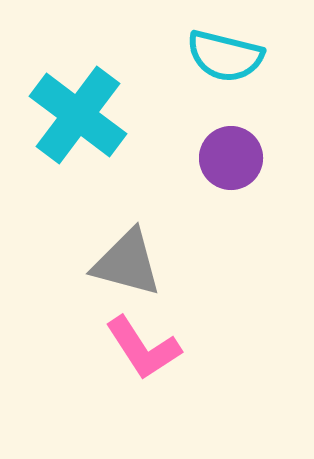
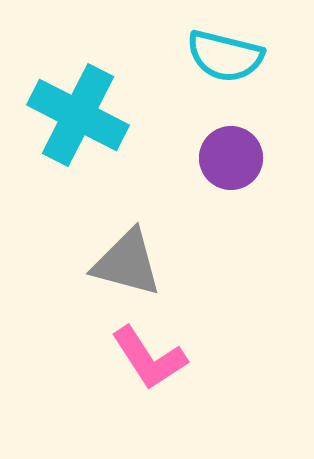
cyan cross: rotated 10 degrees counterclockwise
pink L-shape: moved 6 px right, 10 px down
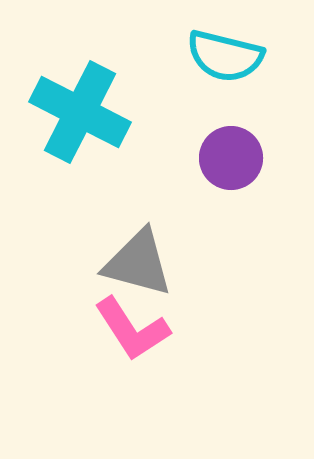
cyan cross: moved 2 px right, 3 px up
gray triangle: moved 11 px right
pink L-shape: moved 17 px left, 29 px up
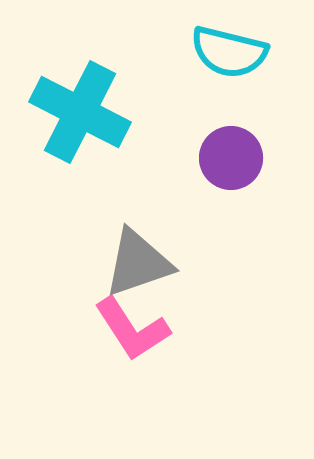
cyan semicircle: moved 4 px right, 4 px up
gray triangle: rotated 34 degrees counterclockwise
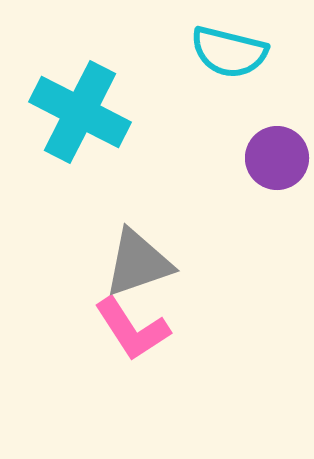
purple circle: moved 46 px right
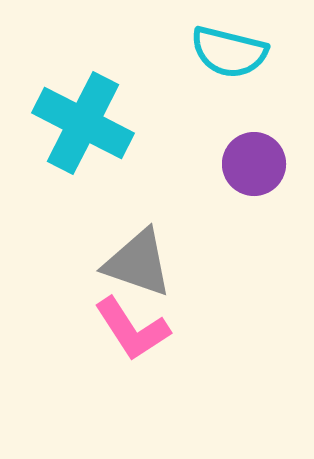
cyan cross: moved 3 px right, 11 px down
purple circle: moved 23 px left, 6 px down
gray triangle: rotated 38 degrees clockwise
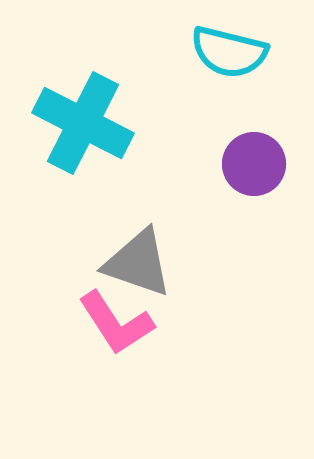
pink L-shape: moved 16 px left, 6 px up
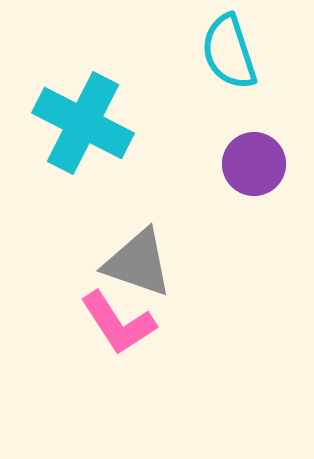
cyan semicircle: rotated 58 degrees clockwise
pink L-shape: moved 2 px right
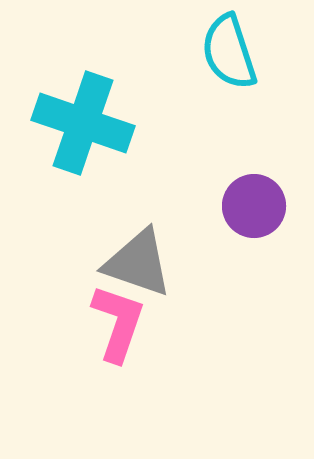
cyan cross: rotated 8 degrees counterclockwise
purple circle: moved 42 px down
pink L-shape: rotated 128 degrees counterclockwise
